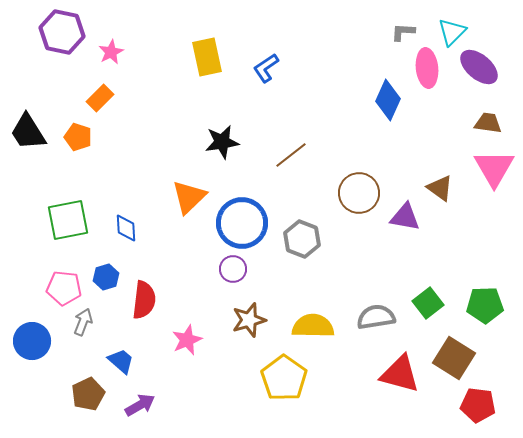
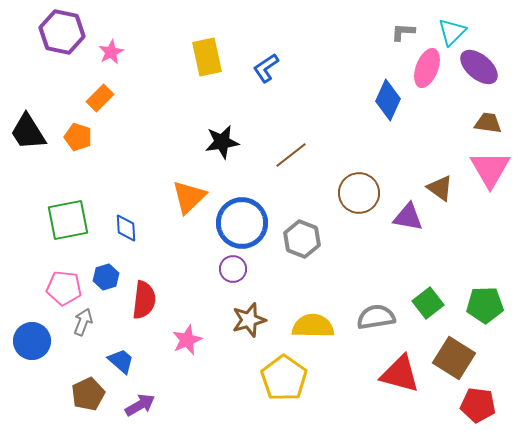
pink ellipse at (427, 68): rotated 27 degrees clockwise
pink triangle at (494, 168): moved 4 px left, 1 px down
purple triangle at (405, 217): moved 3 px right
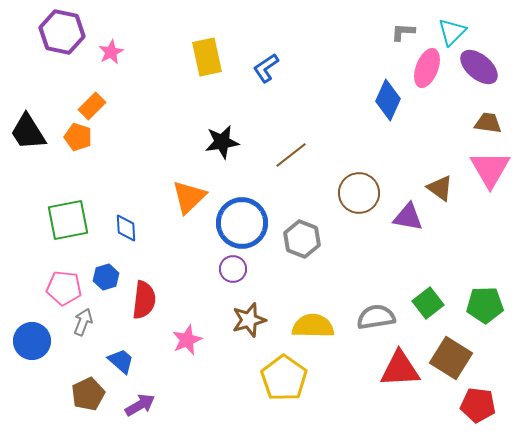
orange rectangle at (100, 98): moved 8 px left, 8 px down
brown square at (454, 358): moved 3 px left
red triangle at (400, 374): moved 5 px up; rotated 18 degrees counterclockwise
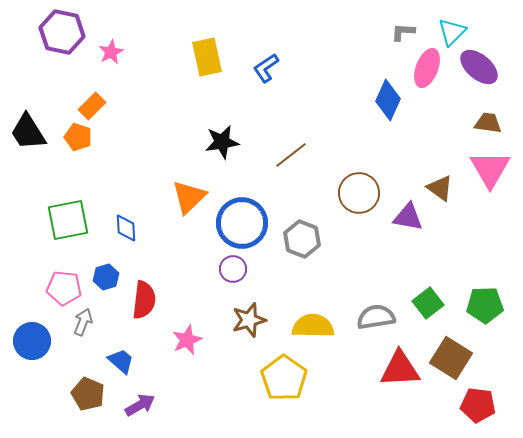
brown pentagon at (88, 394): rotated 24 degrees counterclockwise
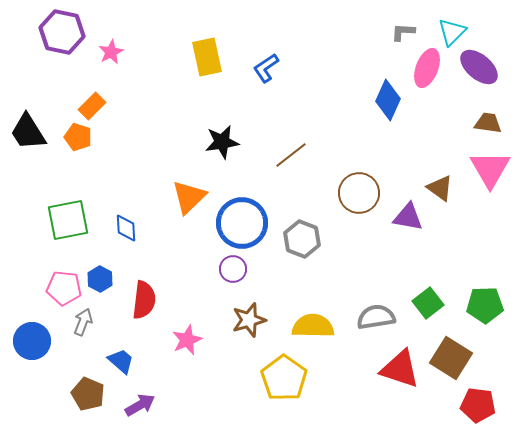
blue hexagon at (106, 277): moved 6 px left, 2 px down; rotated 15 degrees counterclockwise
red triangle at (400, 369): rotated 21 degrees clockwise
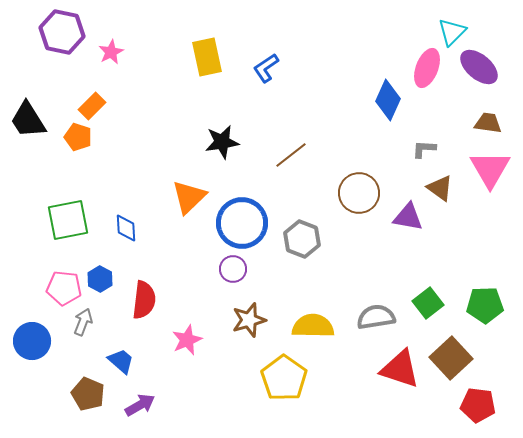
gray L-shape at (403, 32): moved 21 px right, 117 px down
black trapezoid at (28, 132): moved 12 px up
brown square at (451, 358): rotated 15 degrees clockwise
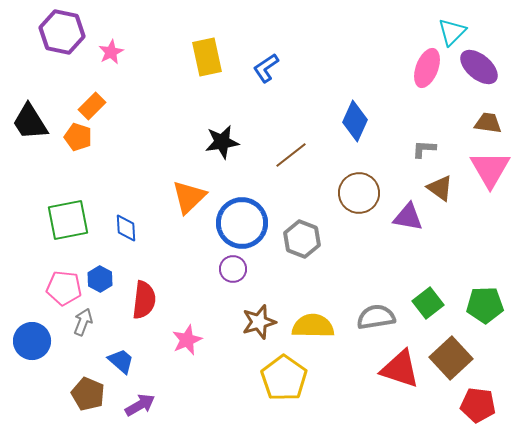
blue diamond at (388, 100): moved 33 px left, 21 px down
black trapezoid at (28, 120): moved 2 px right, 2 px down
brown star at (249, 320): moved 10 px right, 2 px down
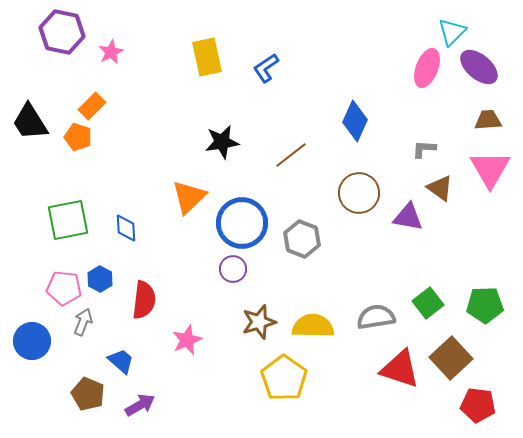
brown trapezoid at (488, 123): moved 3 px up; rotated 12 degrees counterclockwise
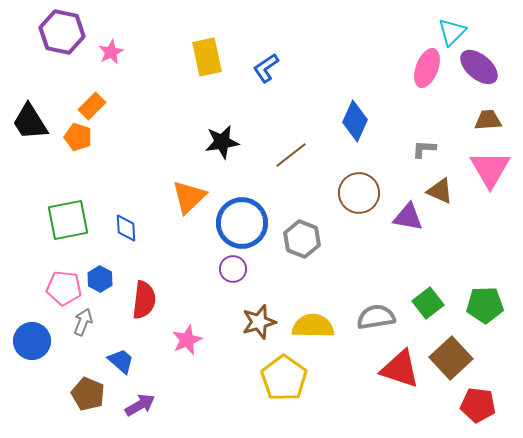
brown triangle at (440, 188): moved 3 px down; rotated 12 degrees counterclockwise
